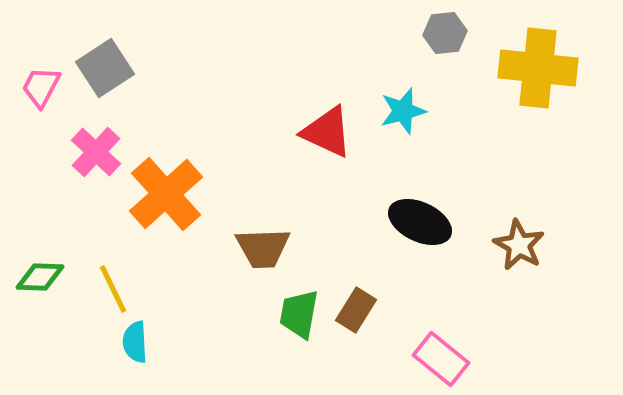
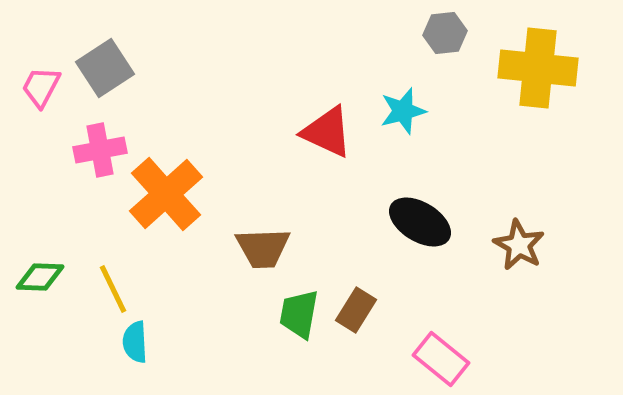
pink cross: moved 4 px right, 2 px up; rotated 36 degrees clockwise
black ellipse: rotated 6 degrees clockwise
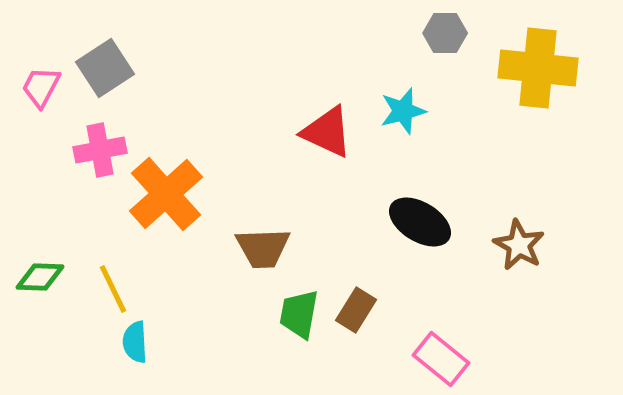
gray hexagon: rotated 6 degrees clockwise
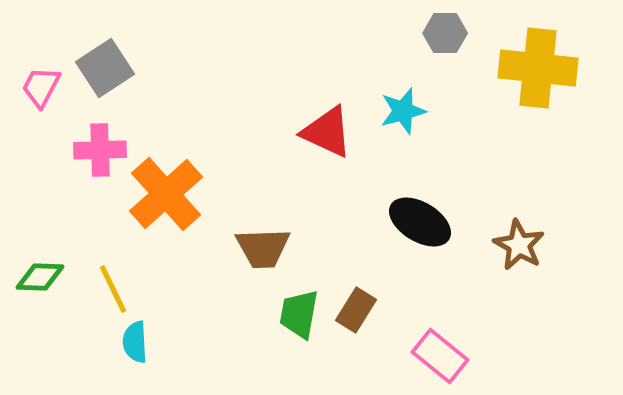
pink cross: rotated 9 degrees clockwise
pink rectangle: moved 1 px left, 3 px up
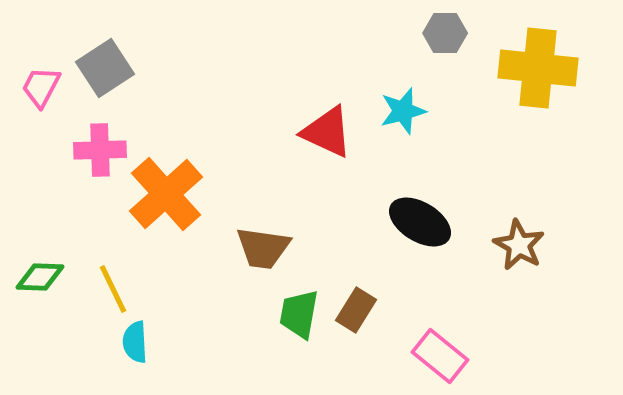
brown trapezoid: rotated 10 degrees clockwise
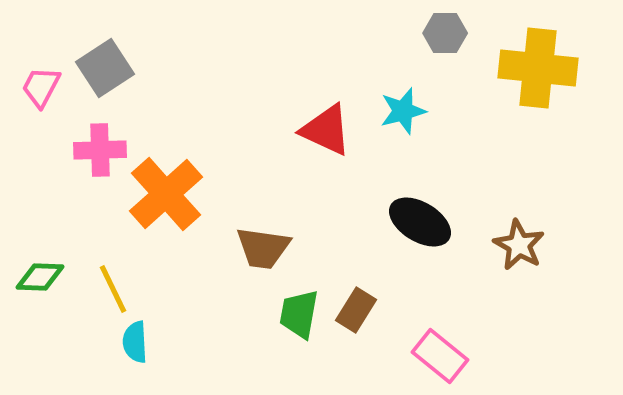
red triangle: moved 1 px left, 2 px up
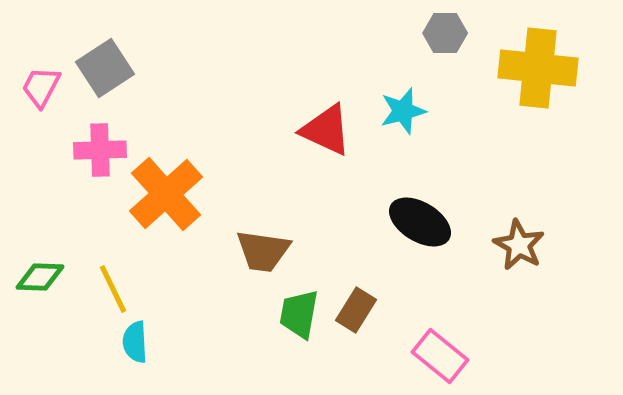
brown trapezoid: moved 3 px down
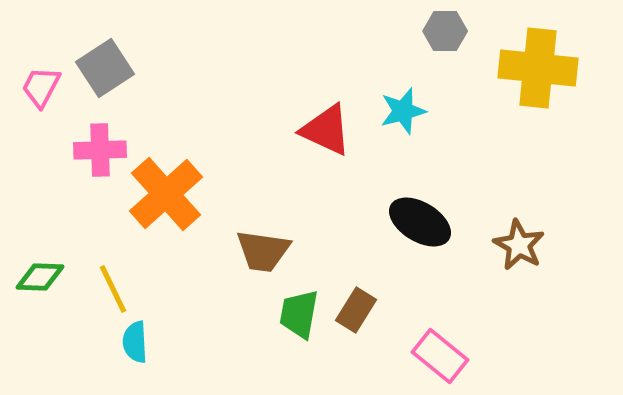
gray hexagon: moved 2 px up
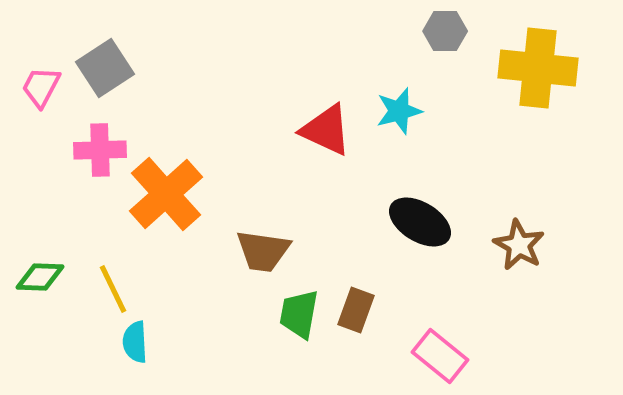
cyan star: moved 4 px left
brown rectangle: rotated 12 degrees counterclockwise
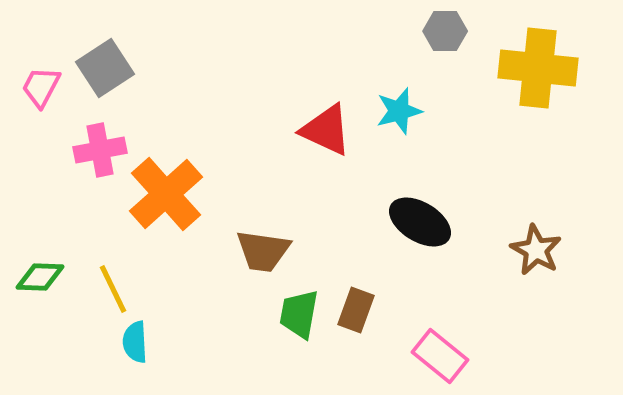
pink cross: rotated 9 degrees counterclockwise
brown star: moved 17 px right, 5 px down
